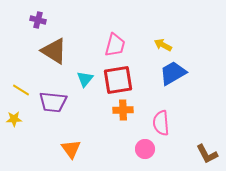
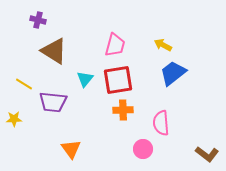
blue trapezoid: rotated 8 degrees counterclockwise
yellow line: moved 3 px right, 6 px up
pink circle: moved 2 px left
brown L-shape: rotated 25 degrees counterclockwise
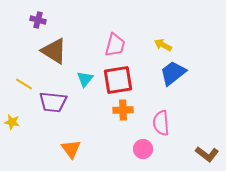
yellow star: moved 2 px left, 3 px down; rotated 14 degrees clockwise
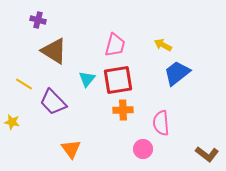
blue trapezoid: moved 4 px right
cyan triangle: moved 2 px right
purple trapezoid: rotated 40 degrees clockwise
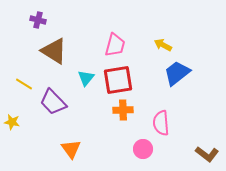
cyan triangle: moved 1 px left, 1 px up
